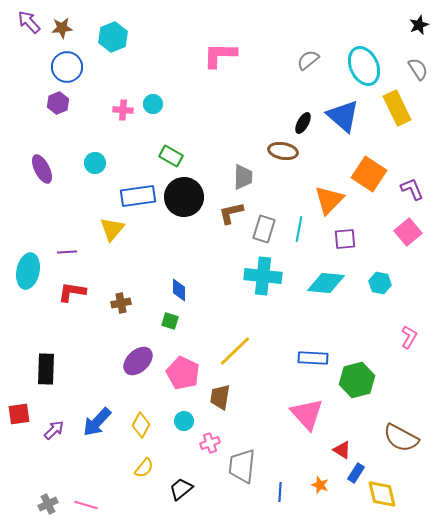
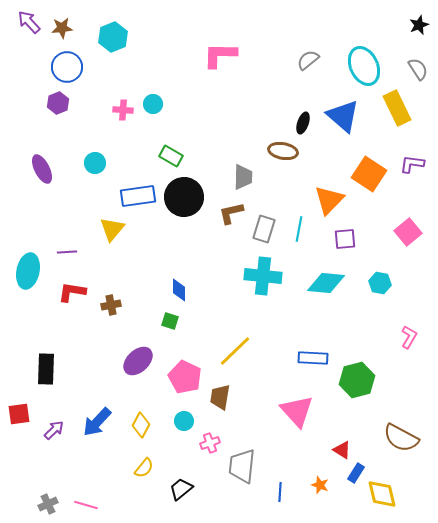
black ellipse at (303, 123): rotated 10 degrees counterclockwise
purple L-shape at (412, 189): moved 25 px up; rotated 60 degrees counterclockwise
brown cross at (121, 303): moved 10 px left, 2 px down
pink pentagon at (183, 373): moved 2 px right, 4 px down
pink triangle at (307, 414): moved 10 px left, 3 px up
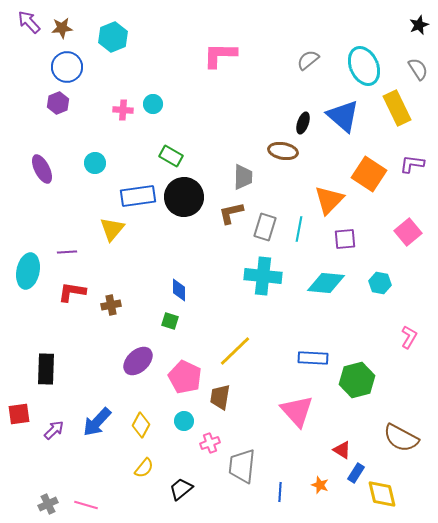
gray rectangle at (264, 229): moved 1 px right, 2 px up
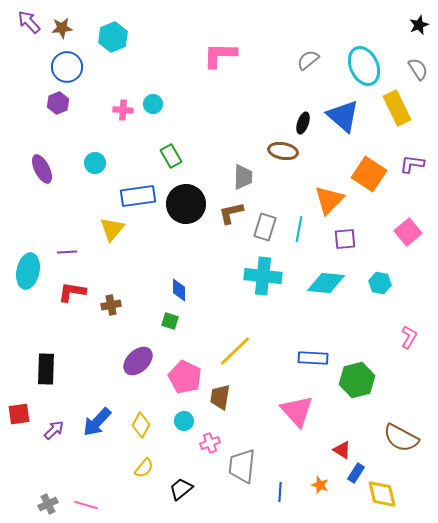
green rectangle at (171, 156): rotated 30 degrees clockwise
black circle at (184, 197): moved 2 px right, 7 px down
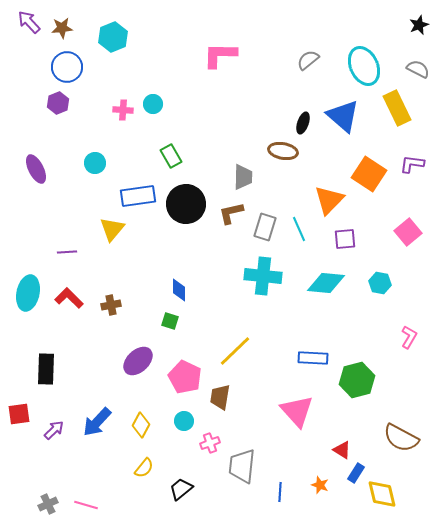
gray semicircle at (418, 69): rotated 30 degrees counterclockwise
purple ellipse at (42, 169): moved 6 px left
cyan line at (299, 229): rotated 35 degrees counterclockwise
cyan ellipse at (28, 271): moved 22 px down
red L-shape at (72, 292): moved 3 px left, 6 px down; rotated 36 degrees clockwise
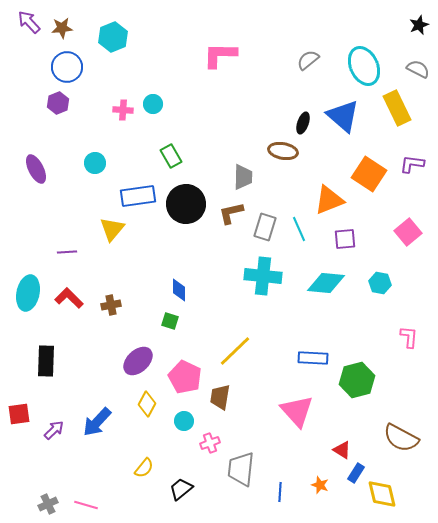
orange triangle at (329, 200): rotated 24 degrees clockwise
pink L-shape at (409, 337): rotated 25 degrees counterclockwise
black rectangle at (46, 369): moved 8 px up
yellow diamond at (141, 425): moved 6 px right, 21 px up
gray trapezoid at (242, 466): moved 1 px left, 3 px down
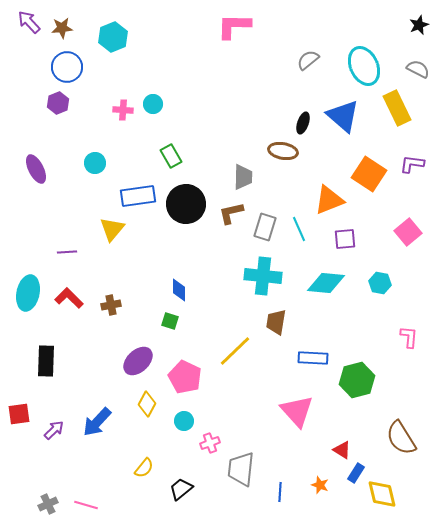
pink L-shape at (220, 55): moved 14 px right, 29 px up
brown trapezoid at (220, 397): moved 56 px right, 75 px up
brown semicircle at (401, 438): rotated 30 degrees clockwise
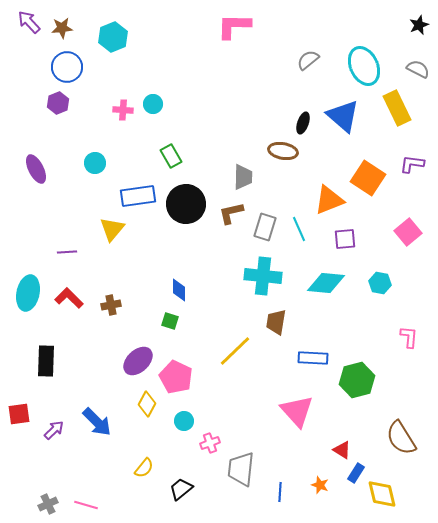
orange square at (369, 174): moved 1 px left, 4 px down
pink pentagon at (185, 377): moved 9 px left
blue arrow at (97, 422): rotated 88 degrees counterclockwise
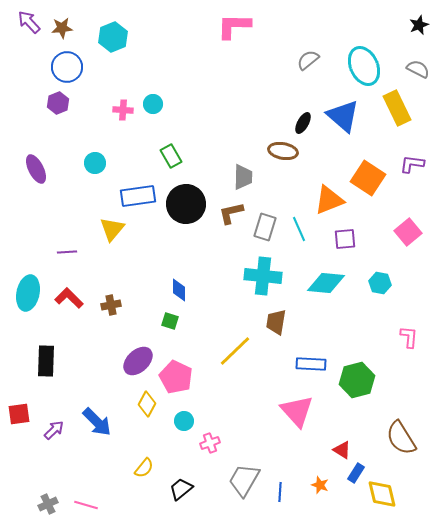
black ellipse at (303, 123): rotated 10 degrees clockwise
blue rectangle at (313, 358): moved 2 px left, 6 px down
gray trapezoid at (241, 469): moved 3 px right, 11 px down; rotated 24 degrees clockwise
